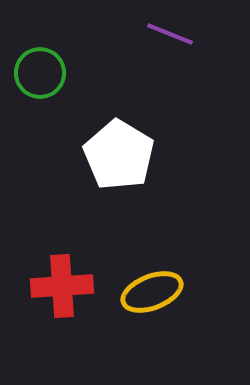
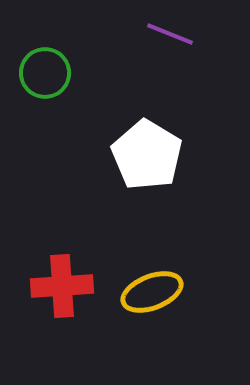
green circle: moved 5 px right
white pentagon: moved 28 px right
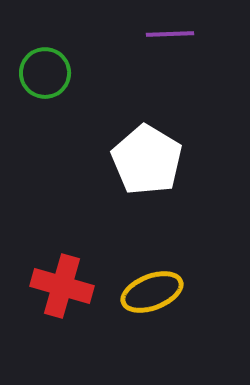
purple line: rotated 24 degrees counterclockwise
white pentagon: moved 5 px down
red cross: rotated 20 degrees clockwise
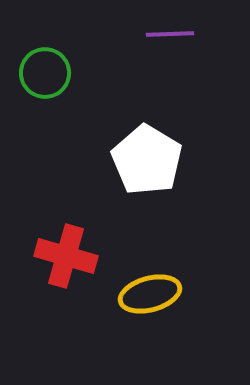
red cross: moved 4 px right, 30 px up
yellow ellipse: moved 2 px left, 2 px down; rotated 6 degrees clockwise
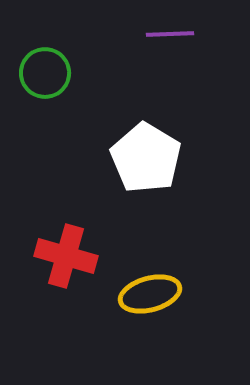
white pentagon: moved 1 px left, 2 px up
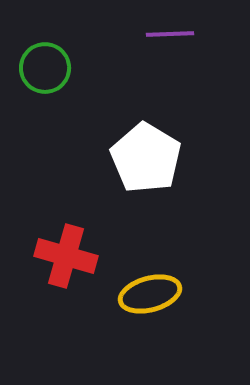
green circle: moved 5 px up
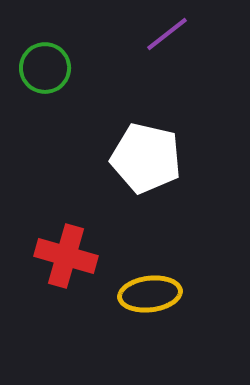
purple line: moved 3 px left; rotated 36 degrees counterclockwise
white pentagon: rotated 18 degrees counterclockwise
yellow ellipse: rotated 8 degrees clockwise
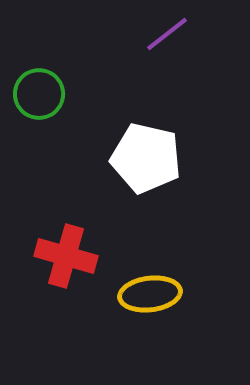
green circle: moved 6 px left, 26 px down
